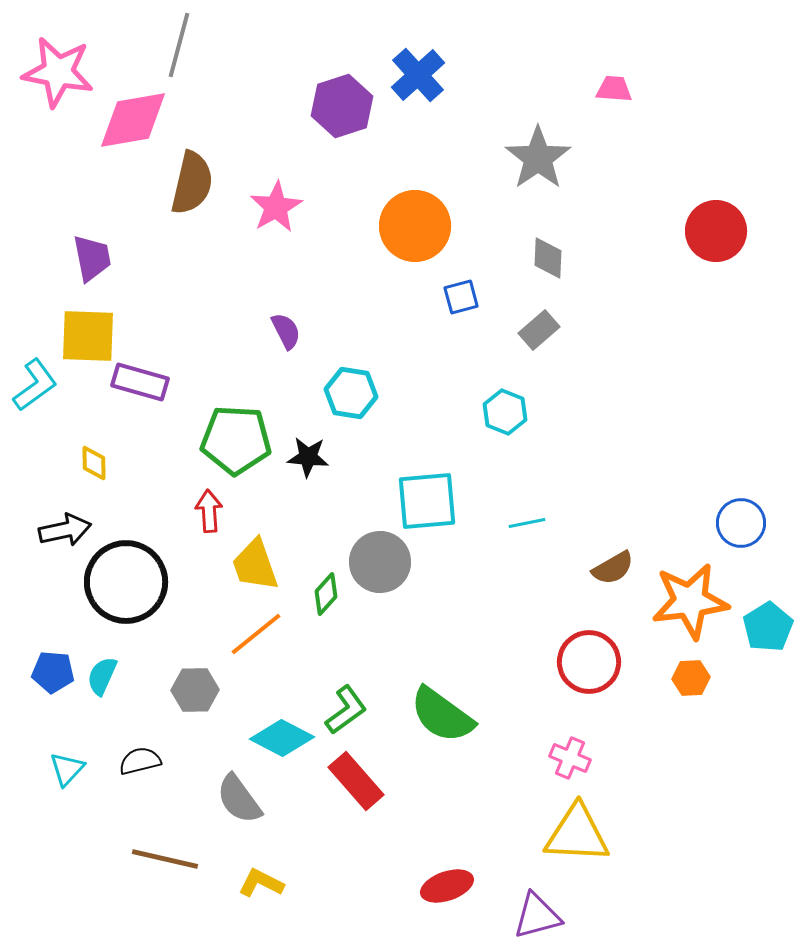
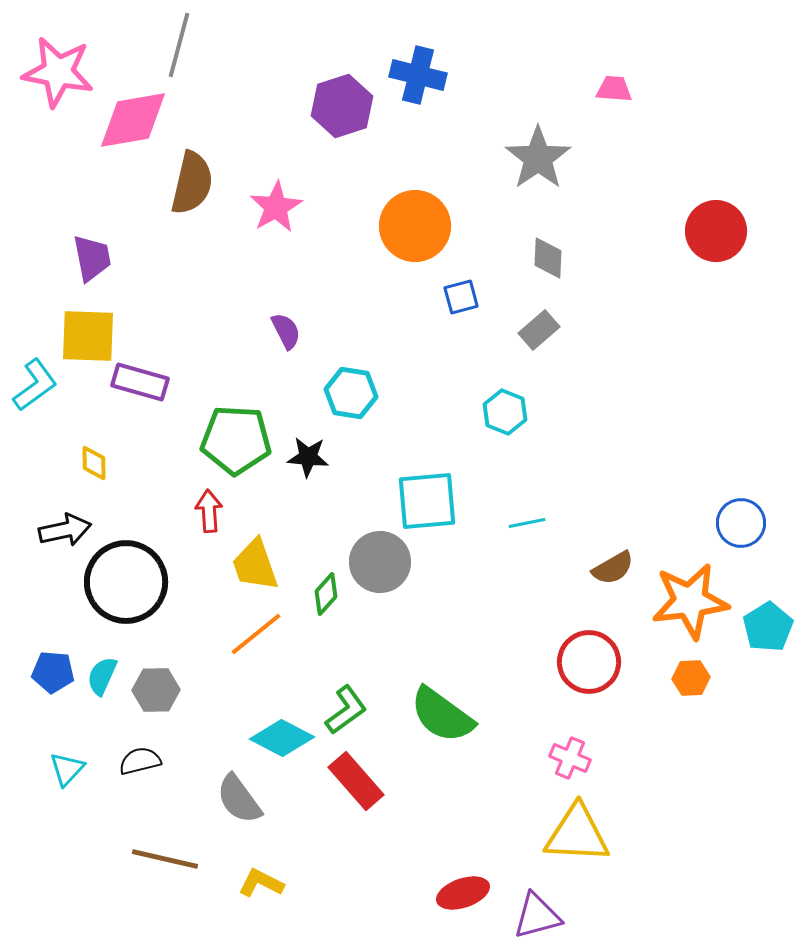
blue cross at (418, 75): rotated 34 degrees counterclockwise
gray hexagon at (195, 690): moved 39 px left
red ellipse at (447, 886): moved 16 px right, 7 px down
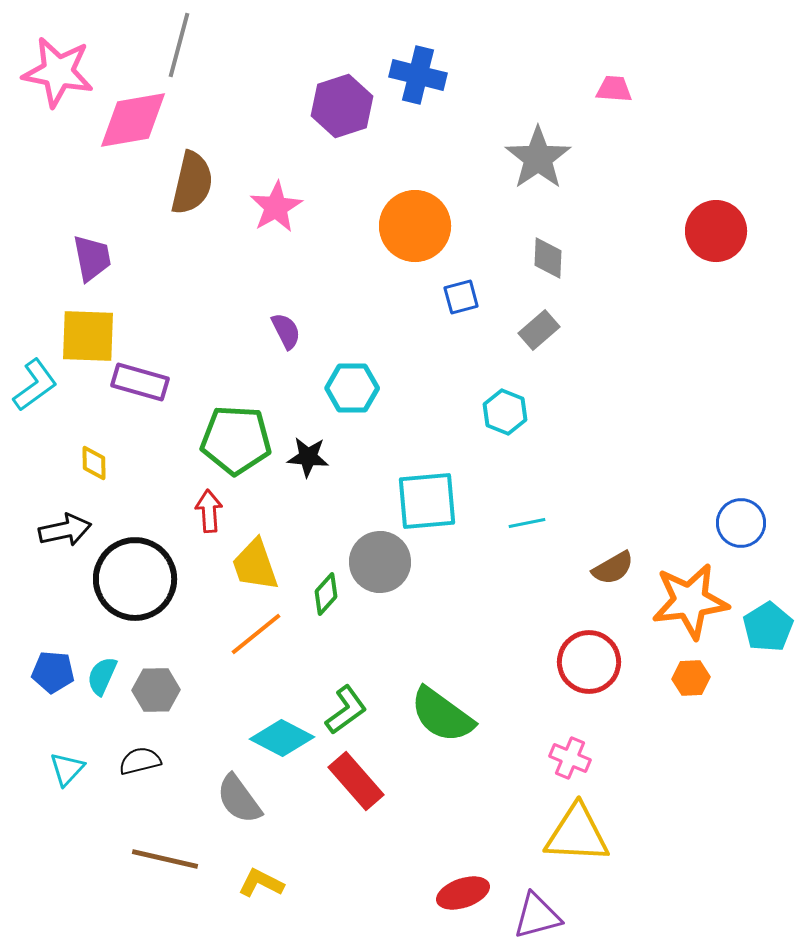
cyan hexagon at (351, 393): moved 1 px right, 5 px up; rotated 9 degrees counterclockwise
black circle at (126, 582): moved 9 px right, 3 px up
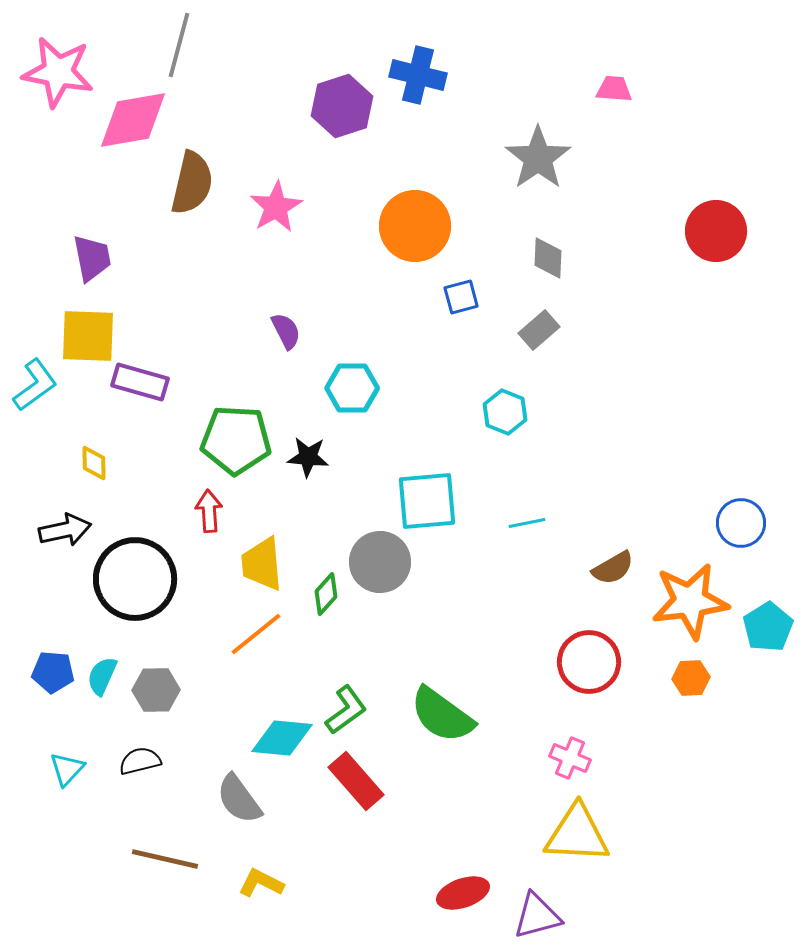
yellow trapezoid at (255, 565): moved 7 px right, 1 px up; rotated 14 degrees clockwise
cyan diamond at (282, 738): rotated 22 degrees counterclockwise
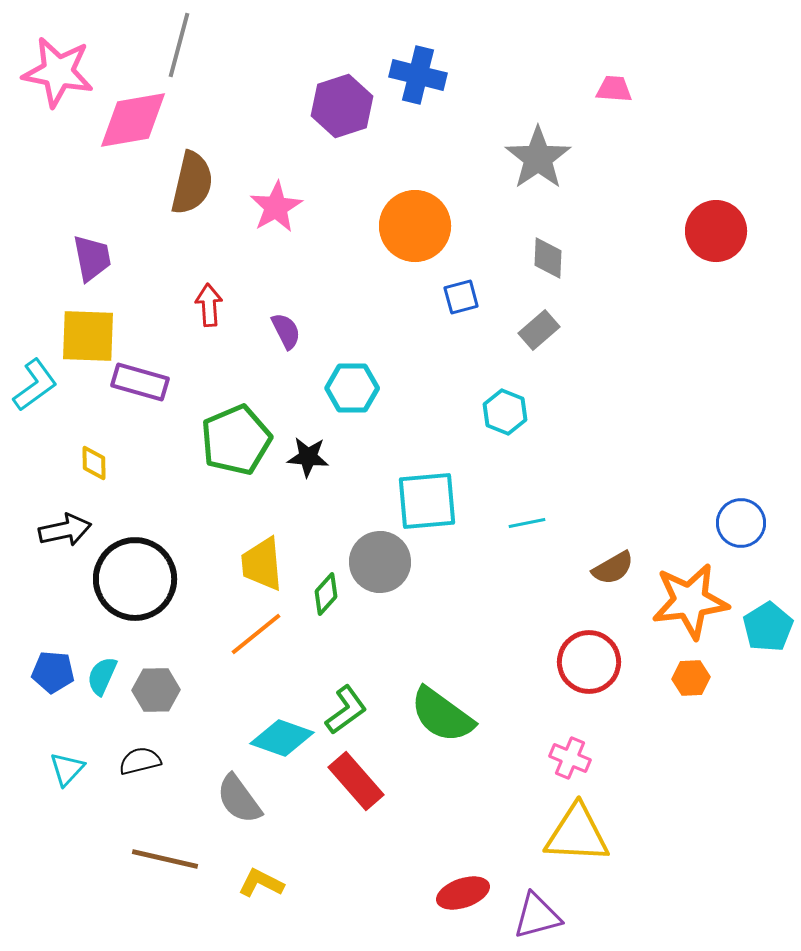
green pentagon at (236, 440): rotated 26 degrees counterclockwise
red arrow at (209, 511): moved 206 px up
cyan diamond at (282, 738): rotated 14 degrees clockwise
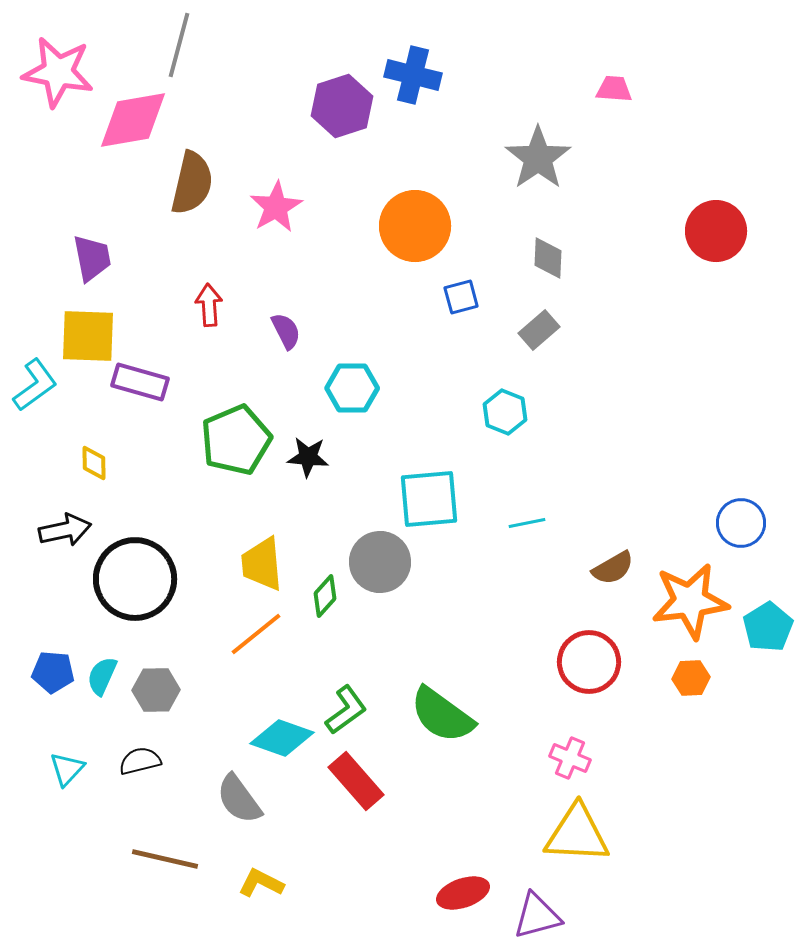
blue cross at (418, 75): moved 5 px left
cyan square at (427, 501): moved 2 px right, 2 px up
green diamond at (326, 594): moved 1 px left, 2 px down
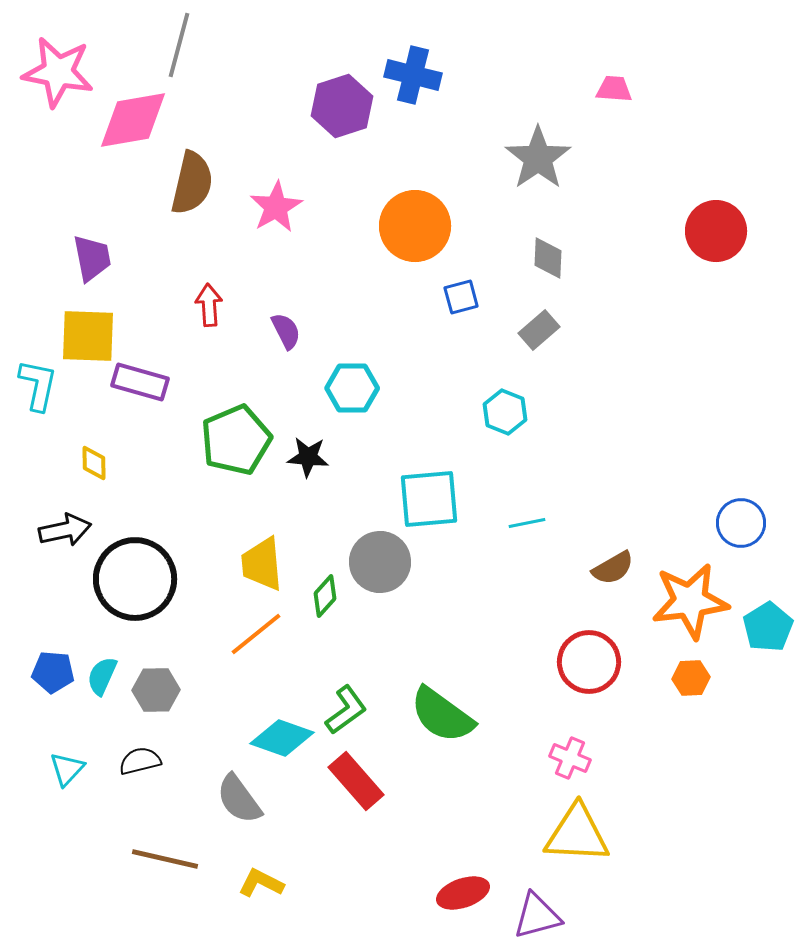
cyan L-shape at (35, 385): moved 3 px right; rotated 42 degrees counterclockwise
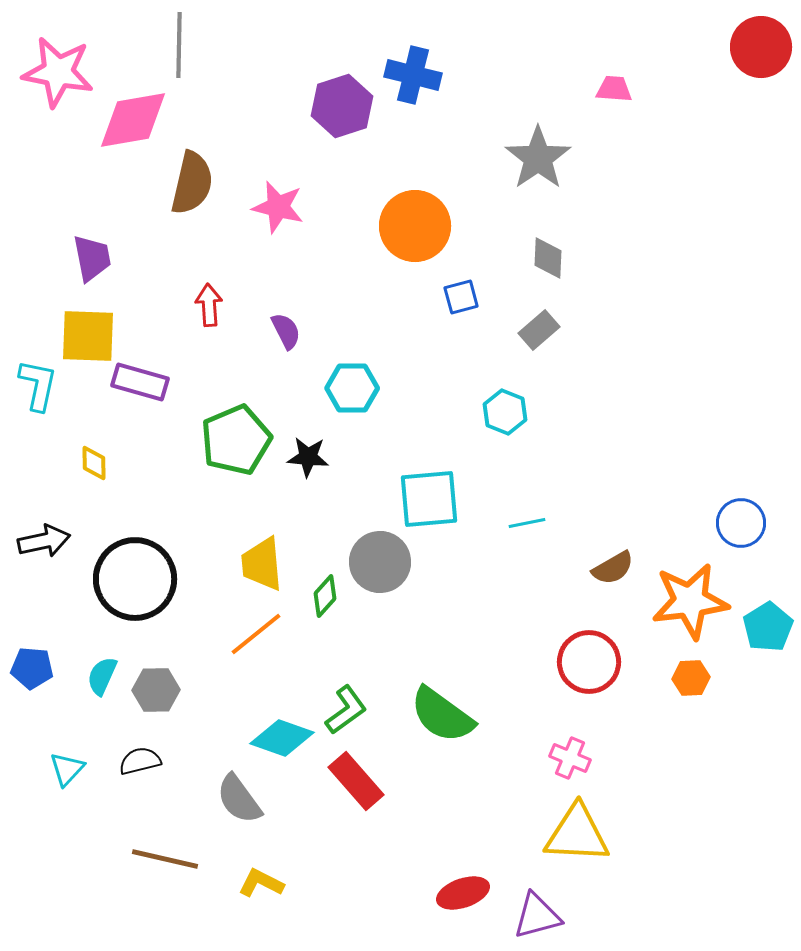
gray line at (179, 45): rotated 14 degrees counterclockwise
pink star at (276, 207): moved 2 px right; rotated 28 degrees counterclockwise
red circle at (716, 231): moved 45 px right, 184 px up
black arrow at (65, 530): moved 21 px left, 11 px down
blue pentagon at (53, 672): moved 21 px left, 4 px up
